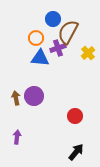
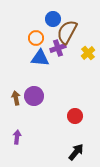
brown semicircle: moved 1 px left
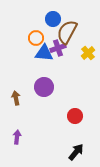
blue triangle: moved 4 px right, 5 px up
purple circle: moved 10 px right, 9 px up
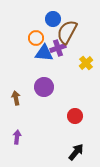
yellow cross: moved 2 px left, 10 px down
